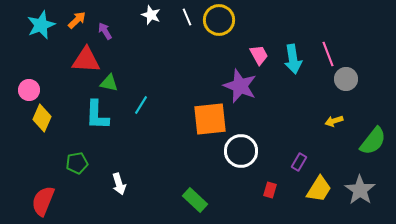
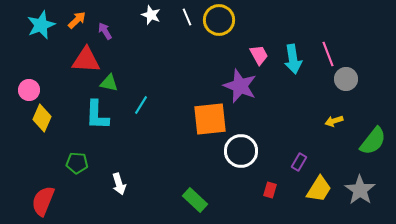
green pentagon: rotated 15 degrees clockwise
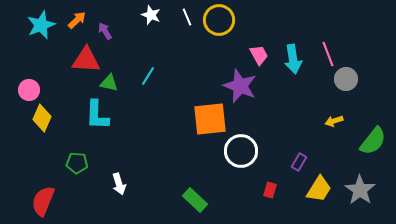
cyan line: moved 7 px right, 29 px up
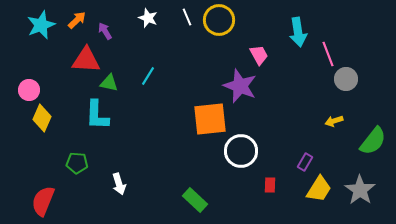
white star: moved 3 px left, 3 px down
cyan arrow: moved 5 px right, 27 px up
purple rectangle: moved 6 px right
red rectangle: moved 5 px up; rotated 14 degrees counterclockwise
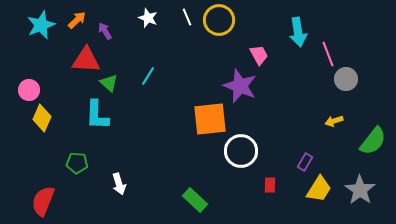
green triangle: rotated 30 degrees clockwise
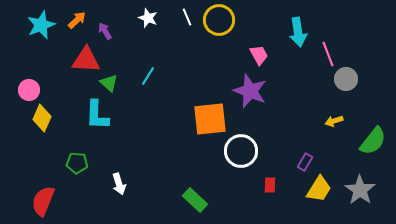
purple star: moved 10 px right, 5 px down
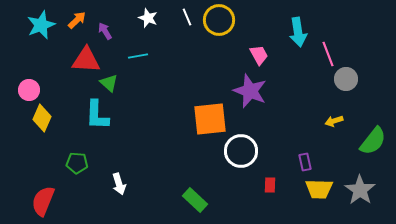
cyan line: moved 10 px left, 20 px up; rotated 48 degrees clockwise
purple rectangle: rotated 42 degrees counterclockwise
yellow trapezoid: rotated 60 degrees clockwise
